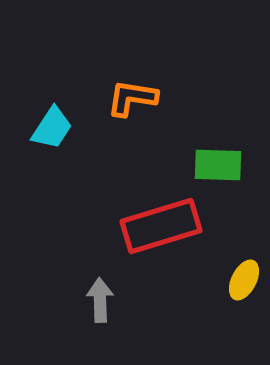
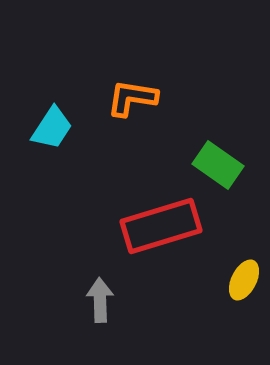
green rectangle: rotated 33 degrees clockwise
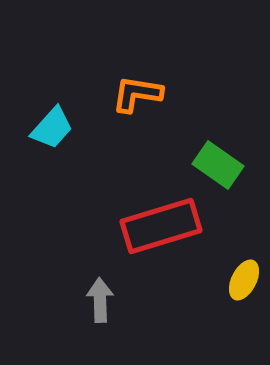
orange L-shape: moved 5 px right, 4 px up
cyan trapezoid: rotated 9 degrees clockwise
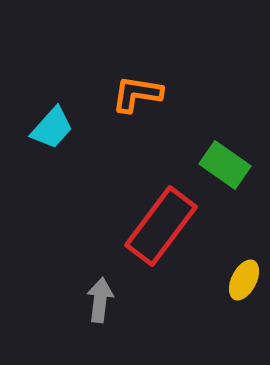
green rectangle: moved 7 px right
red rectangle: rotated 36 degrees counterclockwise
gray arrow: rotated 9 degrees clockwise
